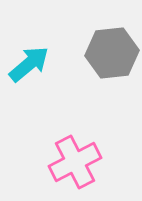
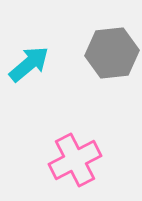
pink cross: moved 2 px up
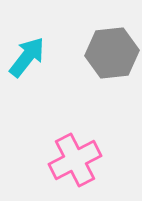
cyan arrow: moved 2 px left, 7 px up; rotated 12 degrees counterclockwise
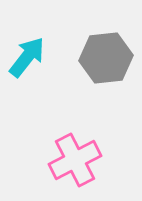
gray hexagon: moved 6 px left, 5 px down
